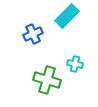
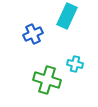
cyan rectangle: rotated 20 degrees counterclockwise
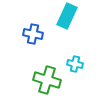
blue cross: rotated 36 degrees clockwise
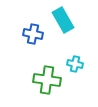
cyan rectangle: moved 4 px left, 4 px down; rotated 55 degrees counterclockwise
green cross: rotated 8 degrees counterclockwise
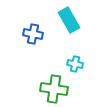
cyan rectangle: moved 6 px right
green cross: moved 7 px right, 9 px down
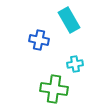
blue cross: moved 6 px right, 6 px down
cyan cross: rotated 21 degrees counterclockwise
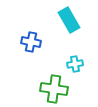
blue cross: moved 8 px left, 2 px down
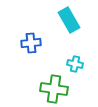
blue cross: moved 1 px down; rotated 18 degrees counterclockwise
cyan cross: rotated 21 degrees clockwise
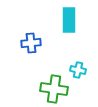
cyan rectangle: rotated 30 degrees clockwise
cyan cross: moved 3 px right, 6 px down
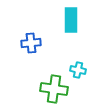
cyan rectangle: moved 2 px right
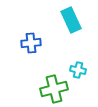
cyan rectangle: rotated 25 degrees counterclockwise
green cross: rotated 24 degrees counterclockwise
